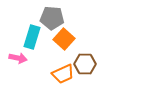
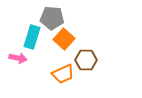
brown hexagon: moved 1 px right, 4 px up
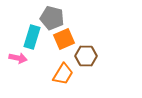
gray pentagon: rotated 10 degrees clockwise
orange square: rotated 25 degrees clockwise
brown hexagon: moved 4 px up
orange trapezoid: rotated 35 degrees counterclockwise
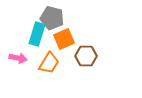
cyan rectangle: moved 5 px right, 3 px up
orange trapezoid: moved 14 px left, 11 px up
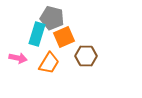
orange square: moved 2 px up
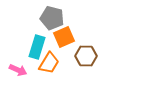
cyan rectangle: moved 13 px down
pink arrow: moved 12 px down; rotated 12 degrees clockwise
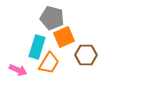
brown hexagon: moved 1 px up
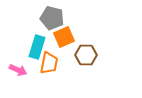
orange trapezoid: rotated 20 degrees counterclockwise
